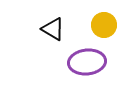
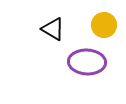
purple ellipse: rotated 9 degrees clockwise
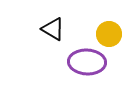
yellow circle: moved 5 px right, 9 px down
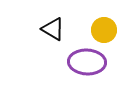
yellow circle: moved 5 px left, 4 px up
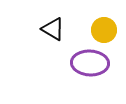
purple ellipse: moved 3 px right, 1 px down
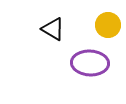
yellow circle: moved 4 px right, 5 px up
